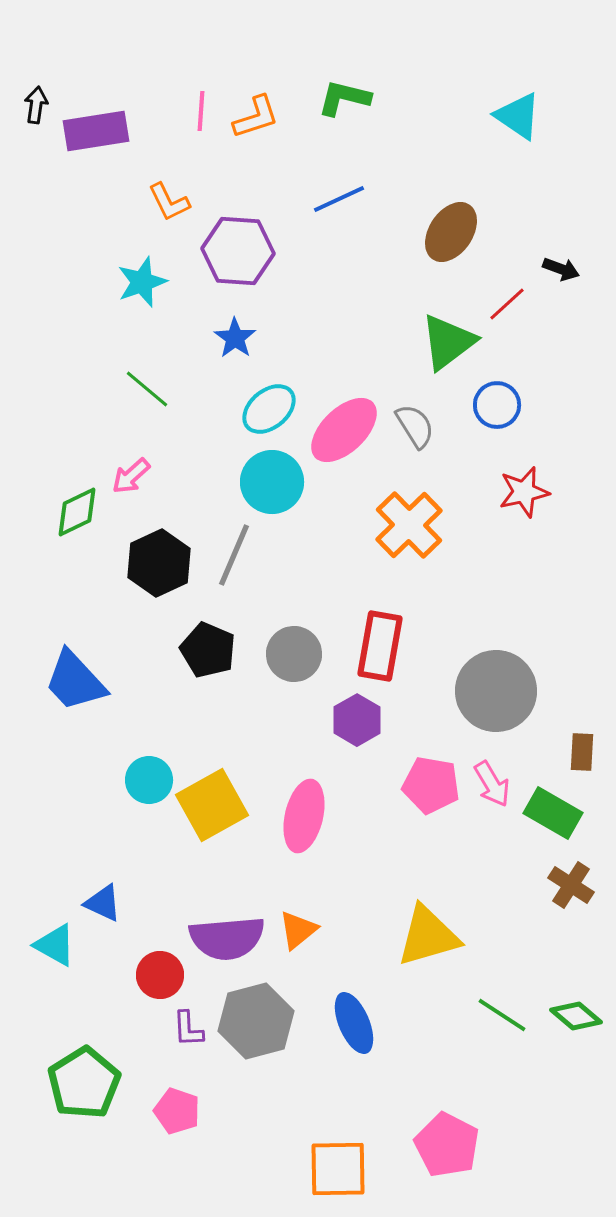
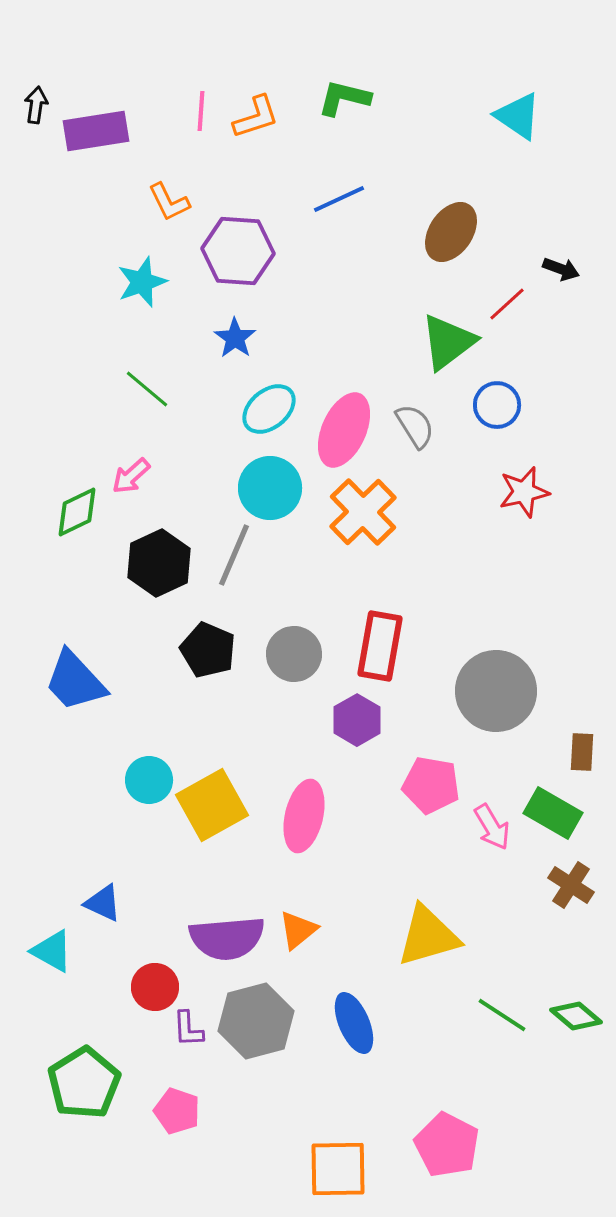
pink ellipse at (344, 430): rotated 22 degrees counterclockwise
cyan circle at (272, 482): moved 2 px left, 6 px down
orange cross at (409, 525): moved 46 px left, 13 px up
pink arrow at (492, 784): moved 43 px down
cyan triangle at (55, 945): moved 3 px left, 6 px down
red circle at (160, 975): moved 5 px left, 12 px down
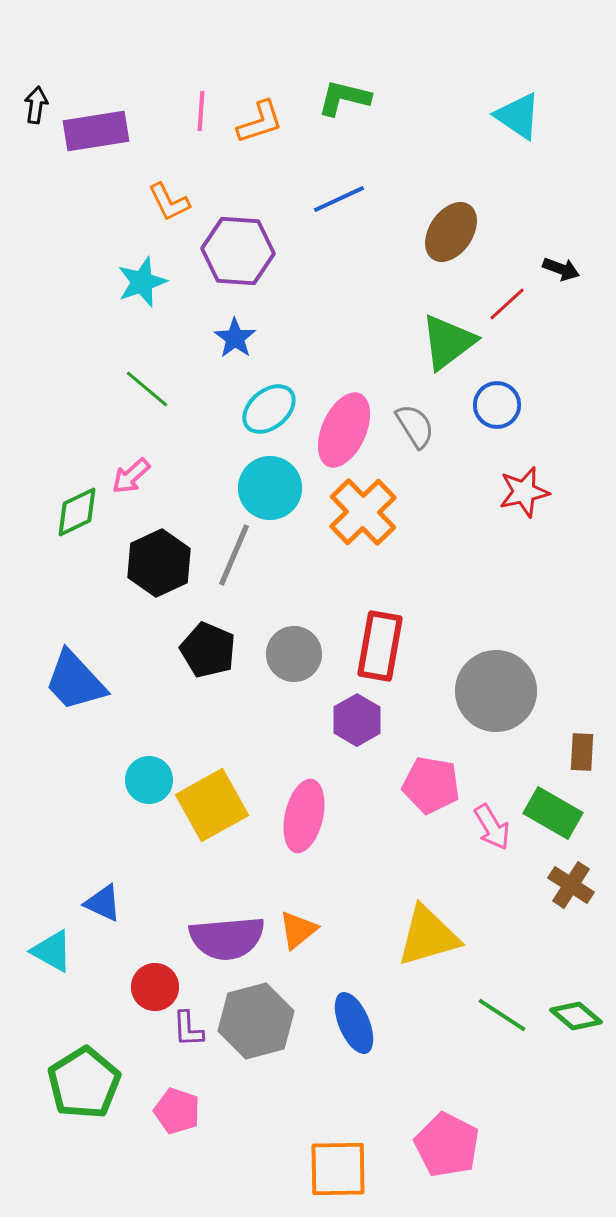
orange L-shape at (256, 117): moved 4 px right, 5 px down
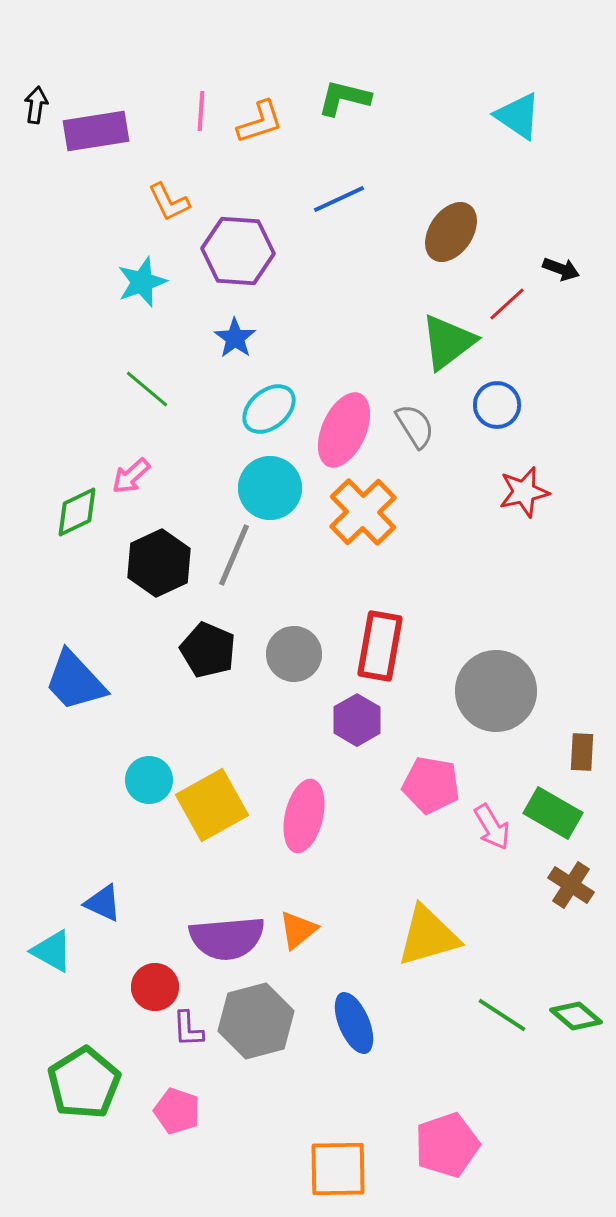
pink pentagon at (447, 1145): rotated 26 degrees clockwise
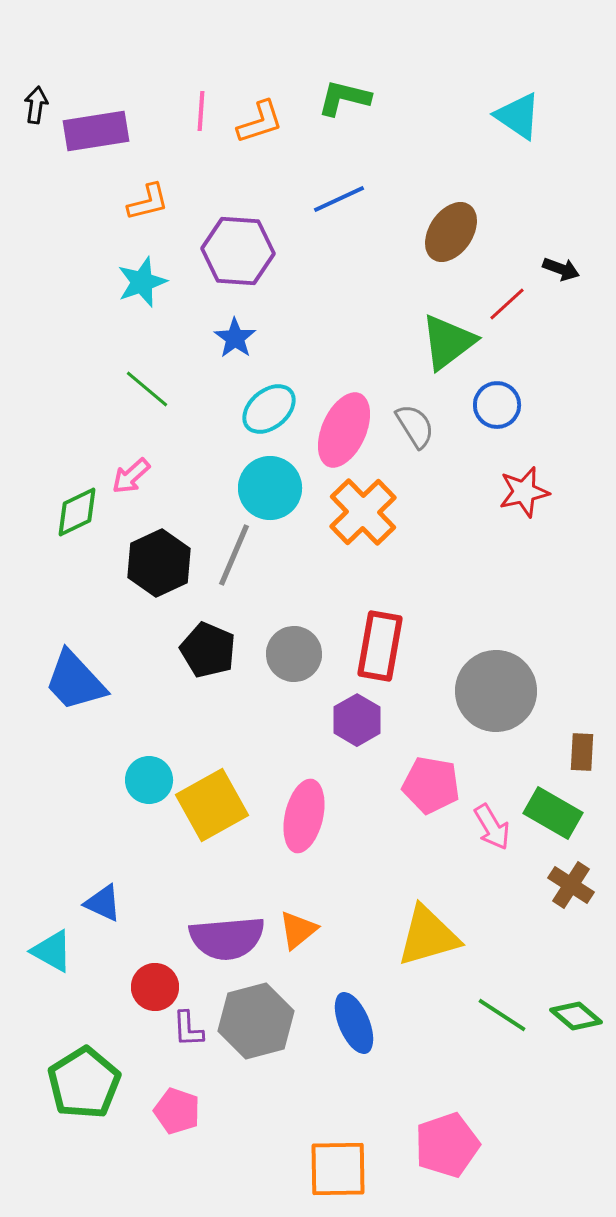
orange L-shape at (169, 202): moved 21 px left; rotated 78 degrees counterclockwise
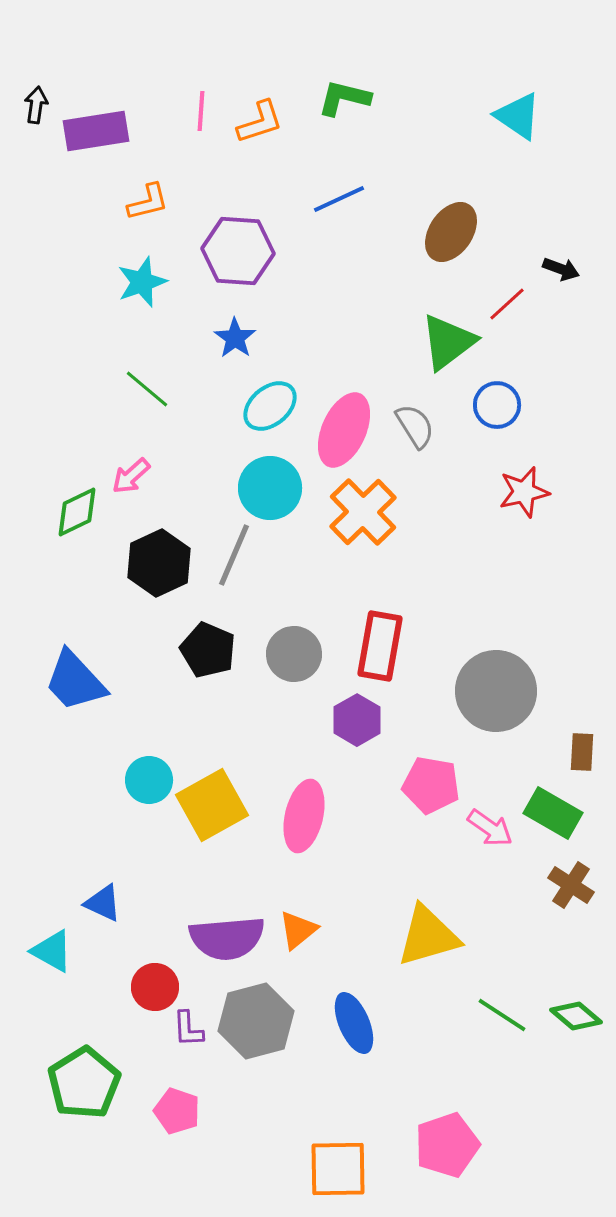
cyan ellipse at (269, 409): moved 1 px right, 3 px up
pink arrow at (492, 827): moved 2 px left, 1 px down; rotated 24 degrees counterclockwise
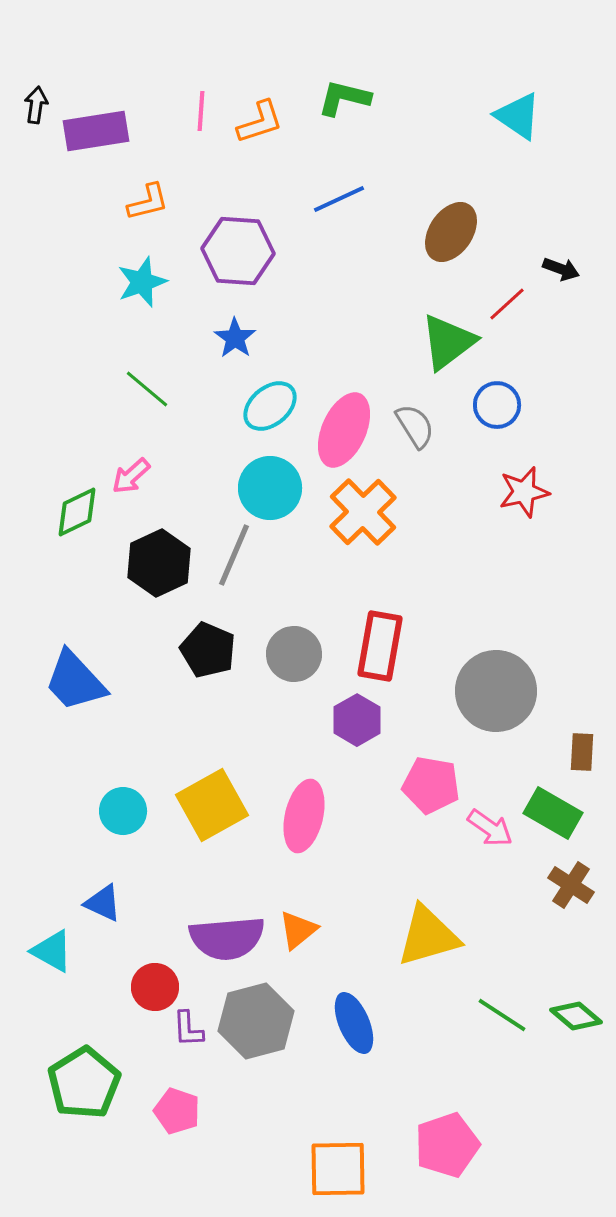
cyan circle at (149, 780): moved 26 px left, 31 px down
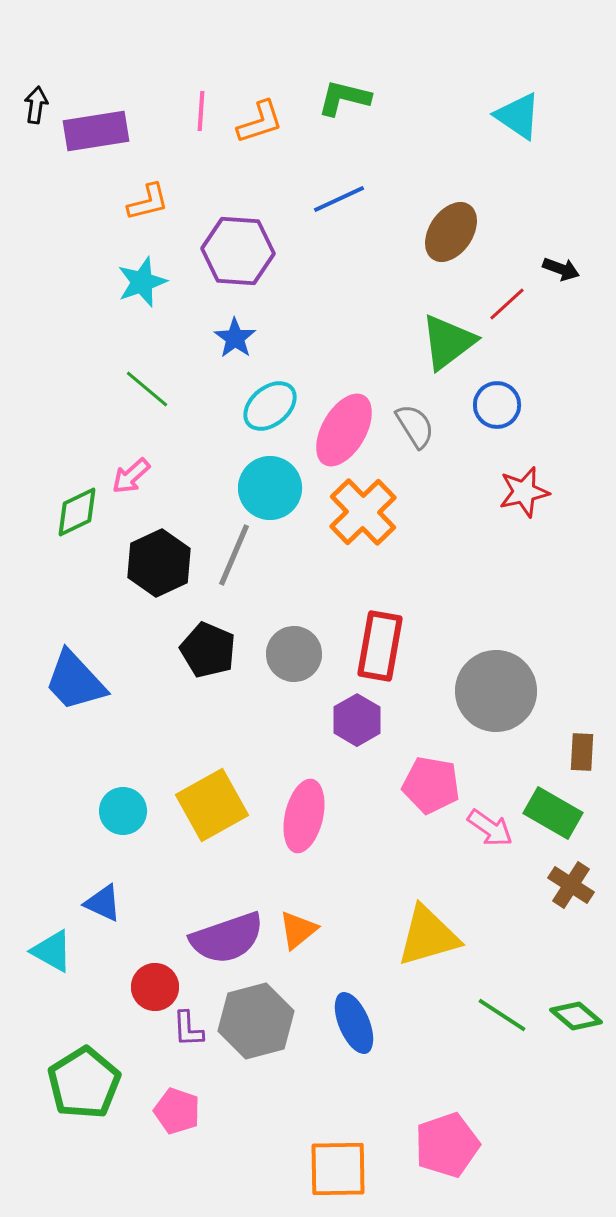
pink ellipse at (344, 430): rotated 6 degrees clockwise
purple semicircle at (227, 938): rotated 14 degrees counterclockwise
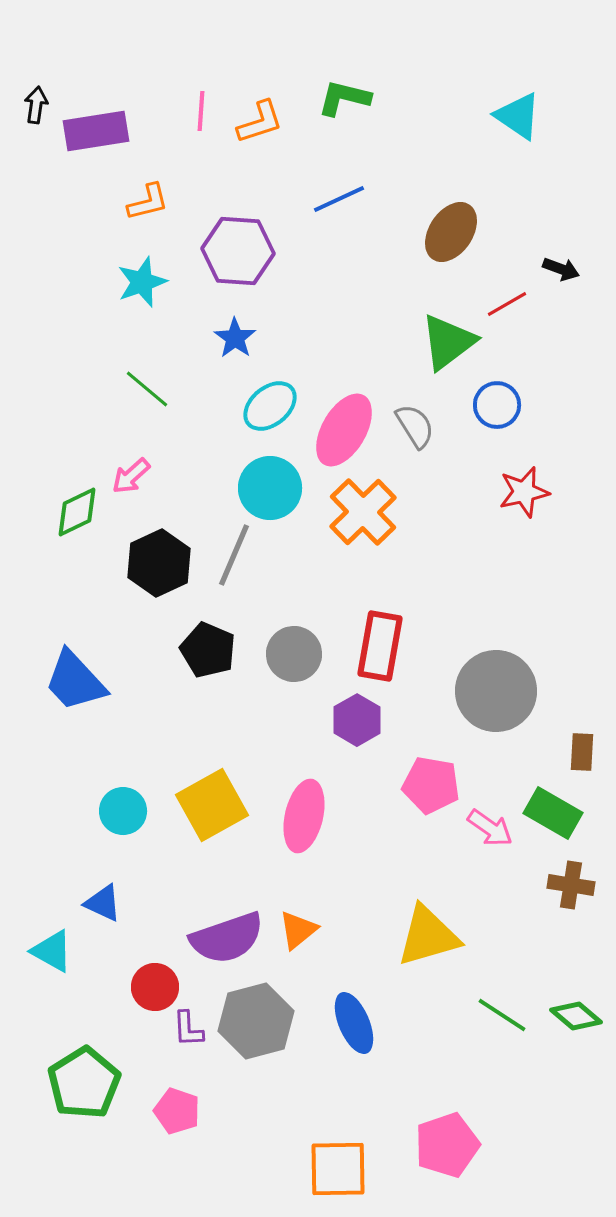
red line at (507, 304): rotated 12 degrees clockwise
brown cross at (571, 885): rotated 24 degrees counterclockwise
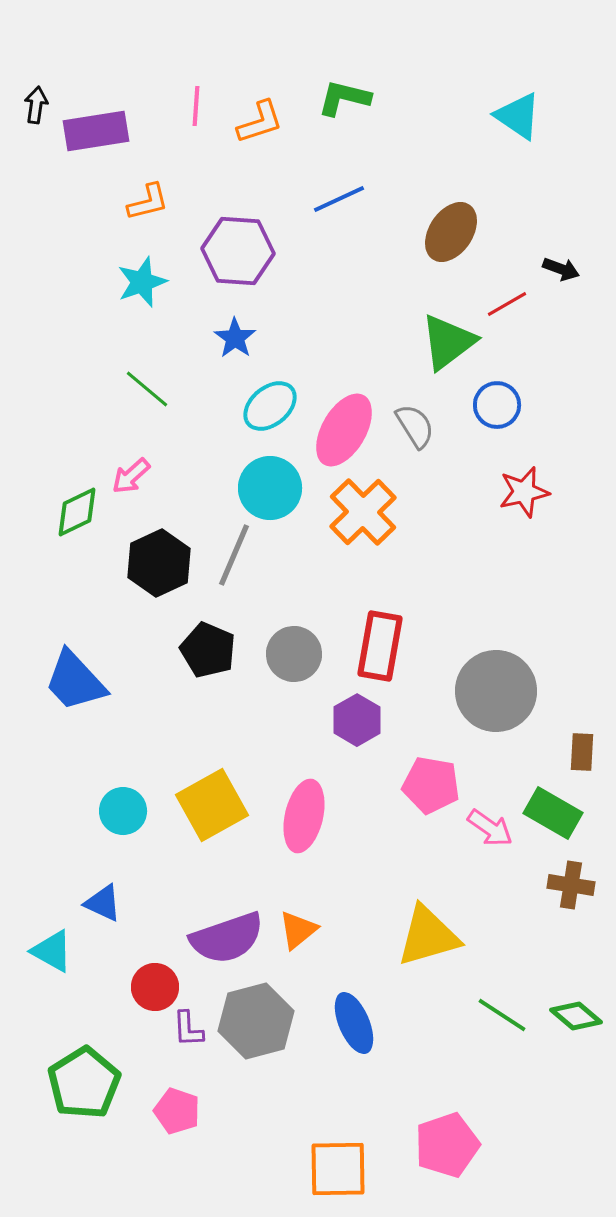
pink line at (201, 111): moved 5 px left, 5 px up
